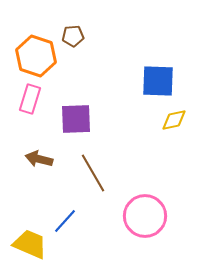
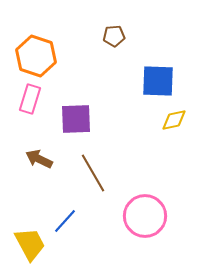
brown pentagon: moved 41 px right
brown arrow: rotated 12 degrees clockwise
yellow trapezoid: rotated 39 degrees clockwise
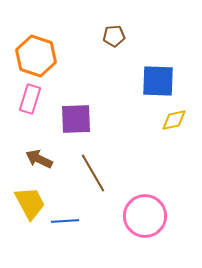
blue line: rotated 44 degrees clockwise
yellow trapezoid: moved 41 px up
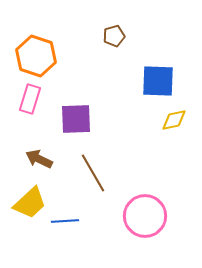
brown pentagon: rotated 10 degrees counterclockwise
yellow trapezoid: rotated 75 degrees clockwise
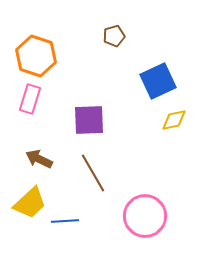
blue square: rotated 27 degrees counterclockwise
purple square: moved 13 px right, 1 px down
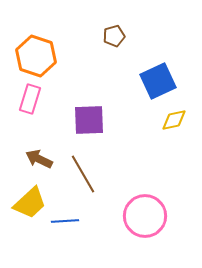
brown line: moved 10 px left, 1 px down
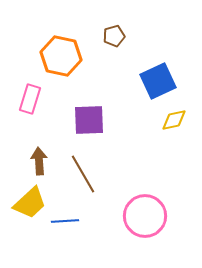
orange hexagon: moved 25 px right; rotated 6 degrees counterclockwise
brown arrow: moved 2 px down; rotated 60 degrees clockwise
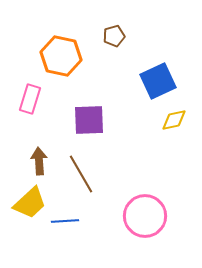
brown line: moved 2 px left
